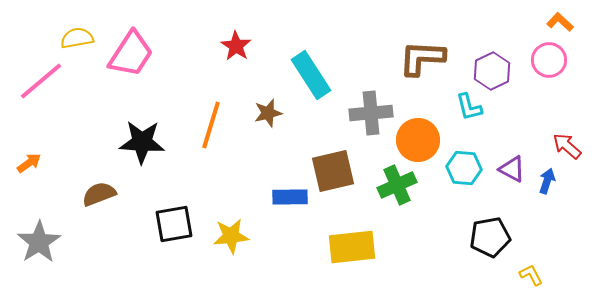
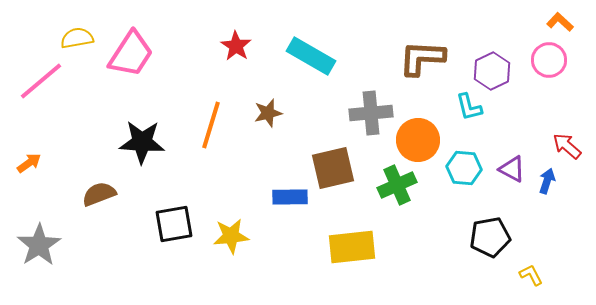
cyan rectangle: moved 19 px up; rotated 27 degrees counterclockwise
brown square: moved 3 px up
gray star: moved 3 px down
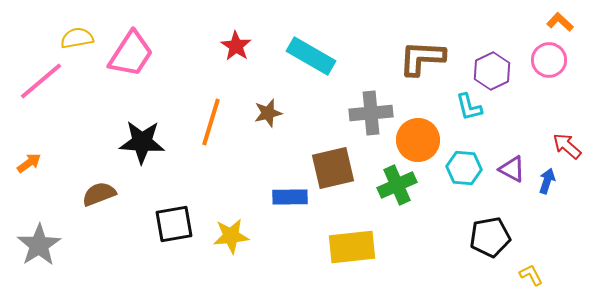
orange line: moved 3 px up
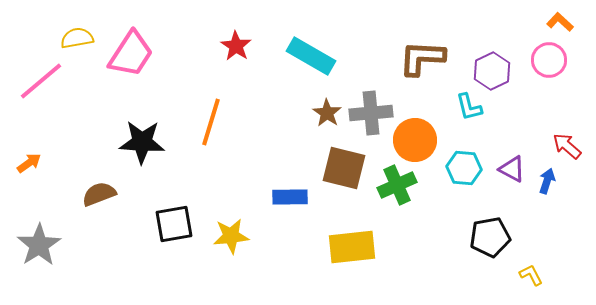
brown star: moved 59 px right; rotated 24 degrees counterclockwise
orange circle: moved 3 px left
brown square: moved 11 px right; rotated 27 degrees clockwise
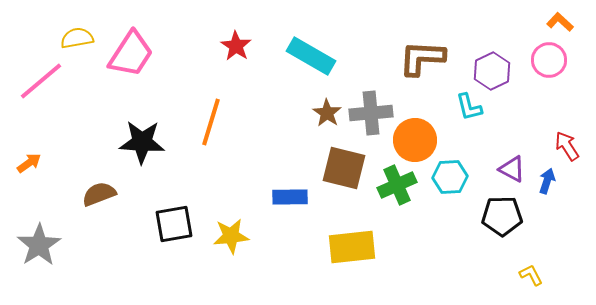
red arrow: rotated 16 degrees clockwise
cyan hexagon: moved 14 px left, 9 px down; rotated 8 degrees counterclockwise
black pentagon: moved 12 px right, 21 px up; rotated 9 degrees clockwise
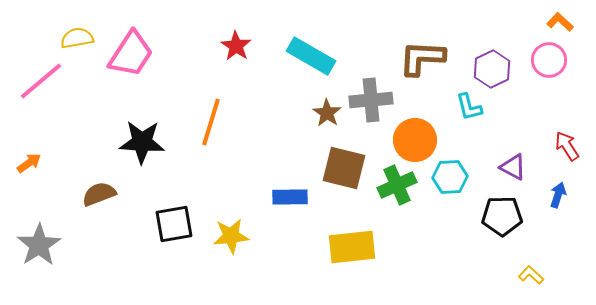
purple hexagon: moved 2 px up
gray cross: moved 13 px up
purple triangle: moved 1 px right, 2 px up
blue arrow: moved 11 px right, 14 px down
yellow L-shape: rotated 20 degrees counterclockwise
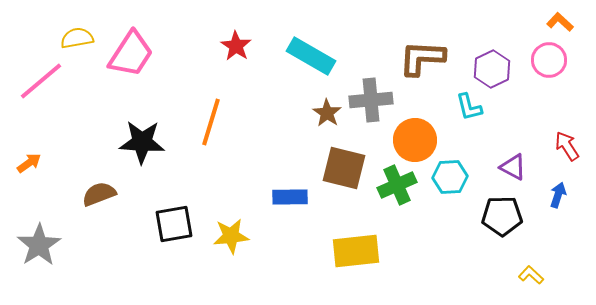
yellow rectangle: moved 4 px right, 4 px down
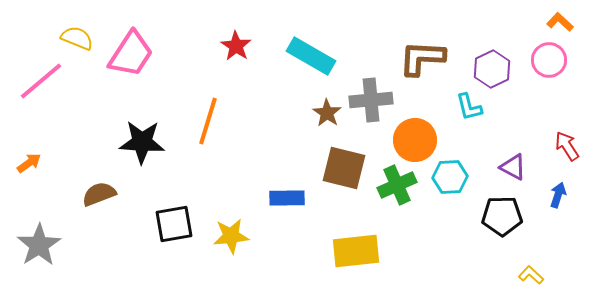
yellow semicircle: rotated 32 degrees clockwise
orange line: moved 3 px left, 1 px up
blue rectangle: moved 3 px left, 1 px down
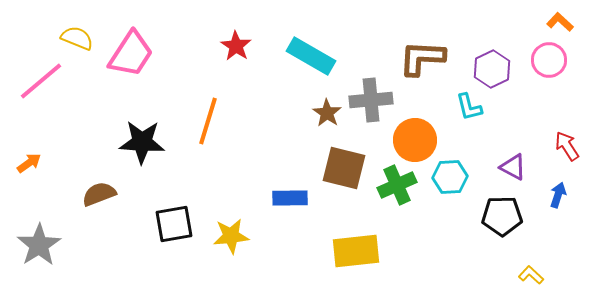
blue rectangle: moved 3 px right
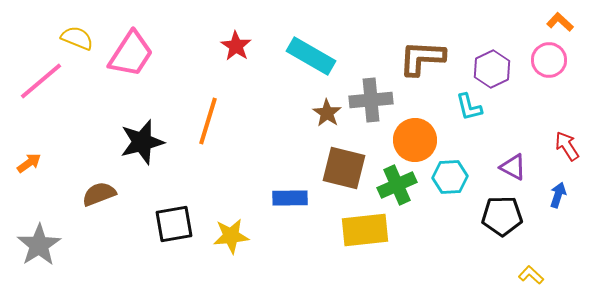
black star: rotated 18 degrees counterclockwise
yellow rectangle: moved 9 px right, 21 px up
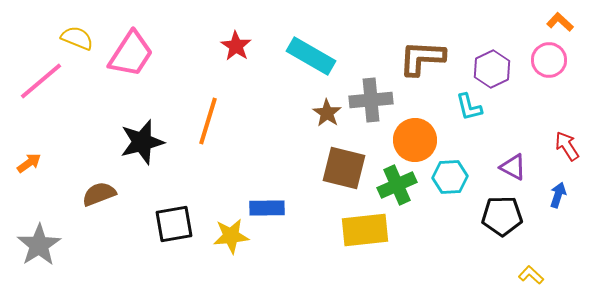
blue rectangle: moved 23 px left, 10 px down
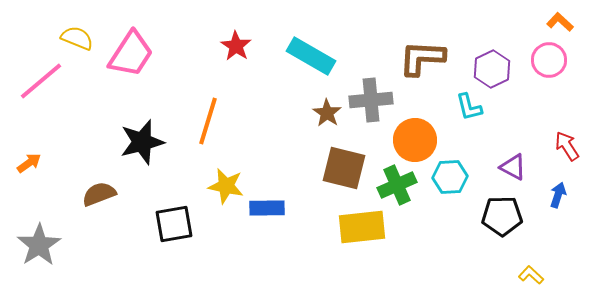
yellow rectangle: moved 3 px left, 3 px up
yellow star: moved 5 px left, 50 px up; rotated 18 degrees clockwise
